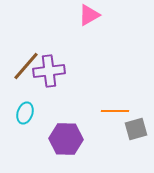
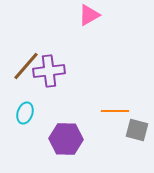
gray square: moved 1 px right, 1 px down; rotated 30 degrees clockwise
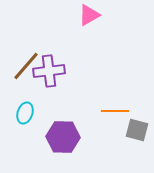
purple hexagon: moved 3 px left, 2 px up
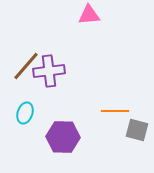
pink triangle: rotated 25 degrees clockwise
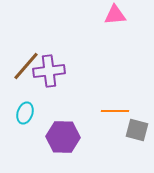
pink triangle: moved 26 px right
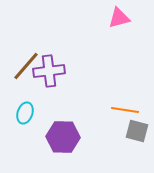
pink triangle: moved 4 px right, 3 px down; rotated 10 degrees counterclockwise
orange line: moved 10 px right, 1 px up; rotated 8 degrees clockwise
gray square: moved 1 px down
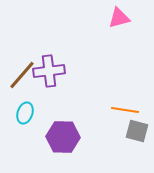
brown line: moved 4 px left, 9 px down
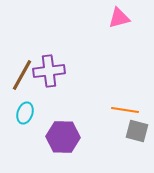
brown line: rotated 12 degrees counterclockwise
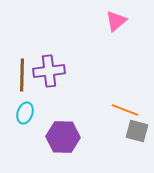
pink triangle: moved 3 px left, 3 px down; rotated 25 degrees counterclockwise
brown line: rotated 28 degrees counterclockwise
orange line: rotated 12 degrees clockwise
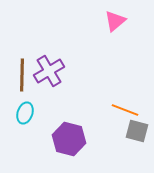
pink triangle: moved 1 px left
purple cross: rotated 24 degrees counterclockwise
purple hexagon: moved 6 px right, 2 px down; rotated 12 degrees clockwise
